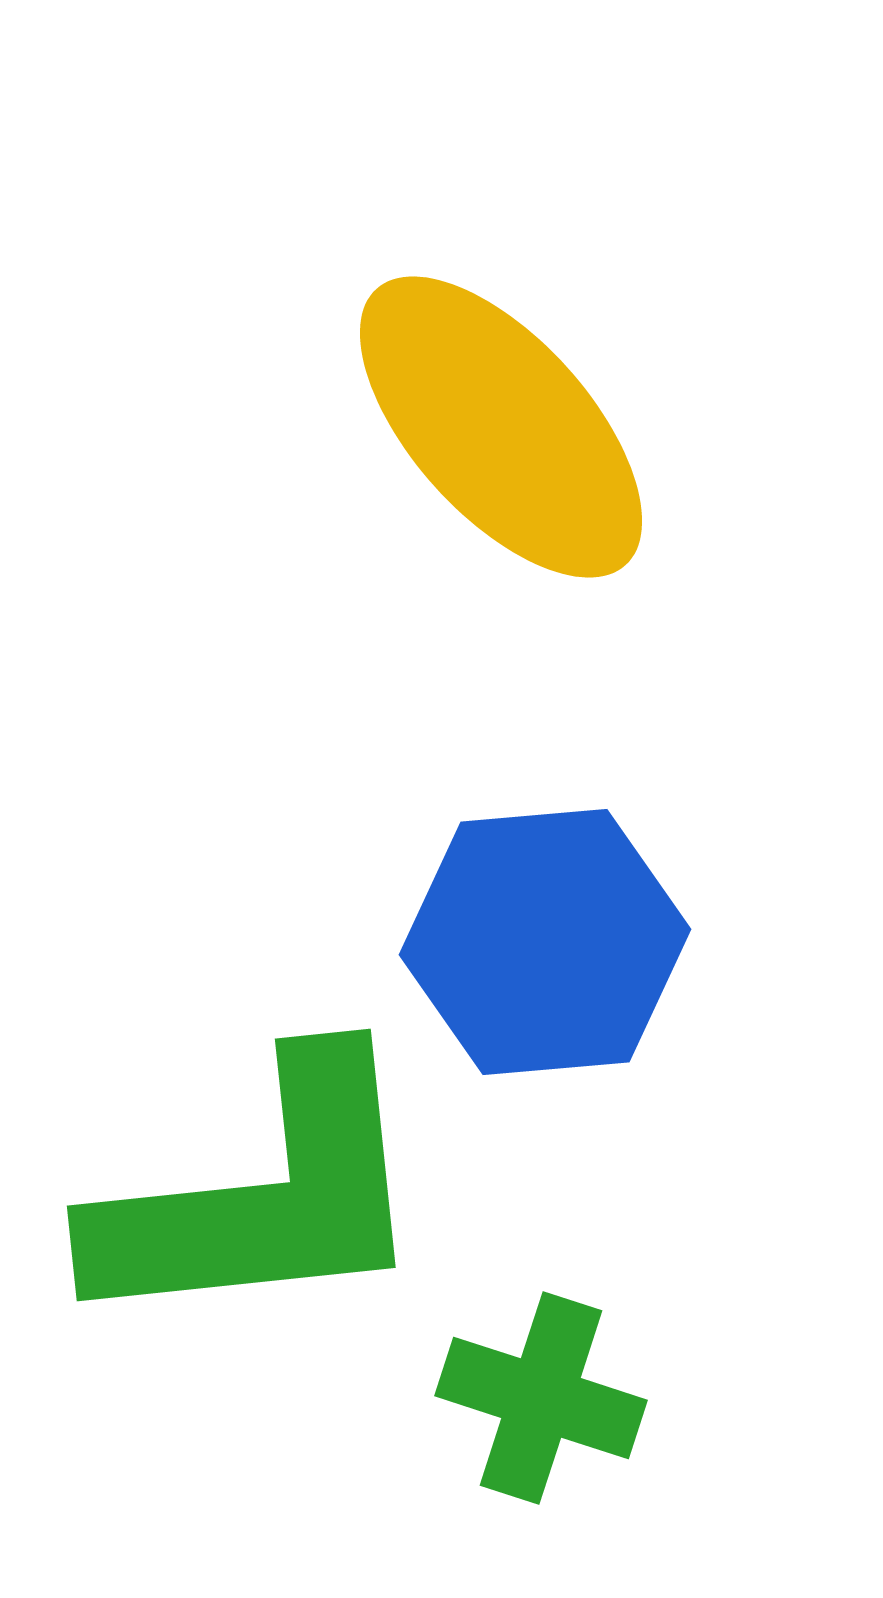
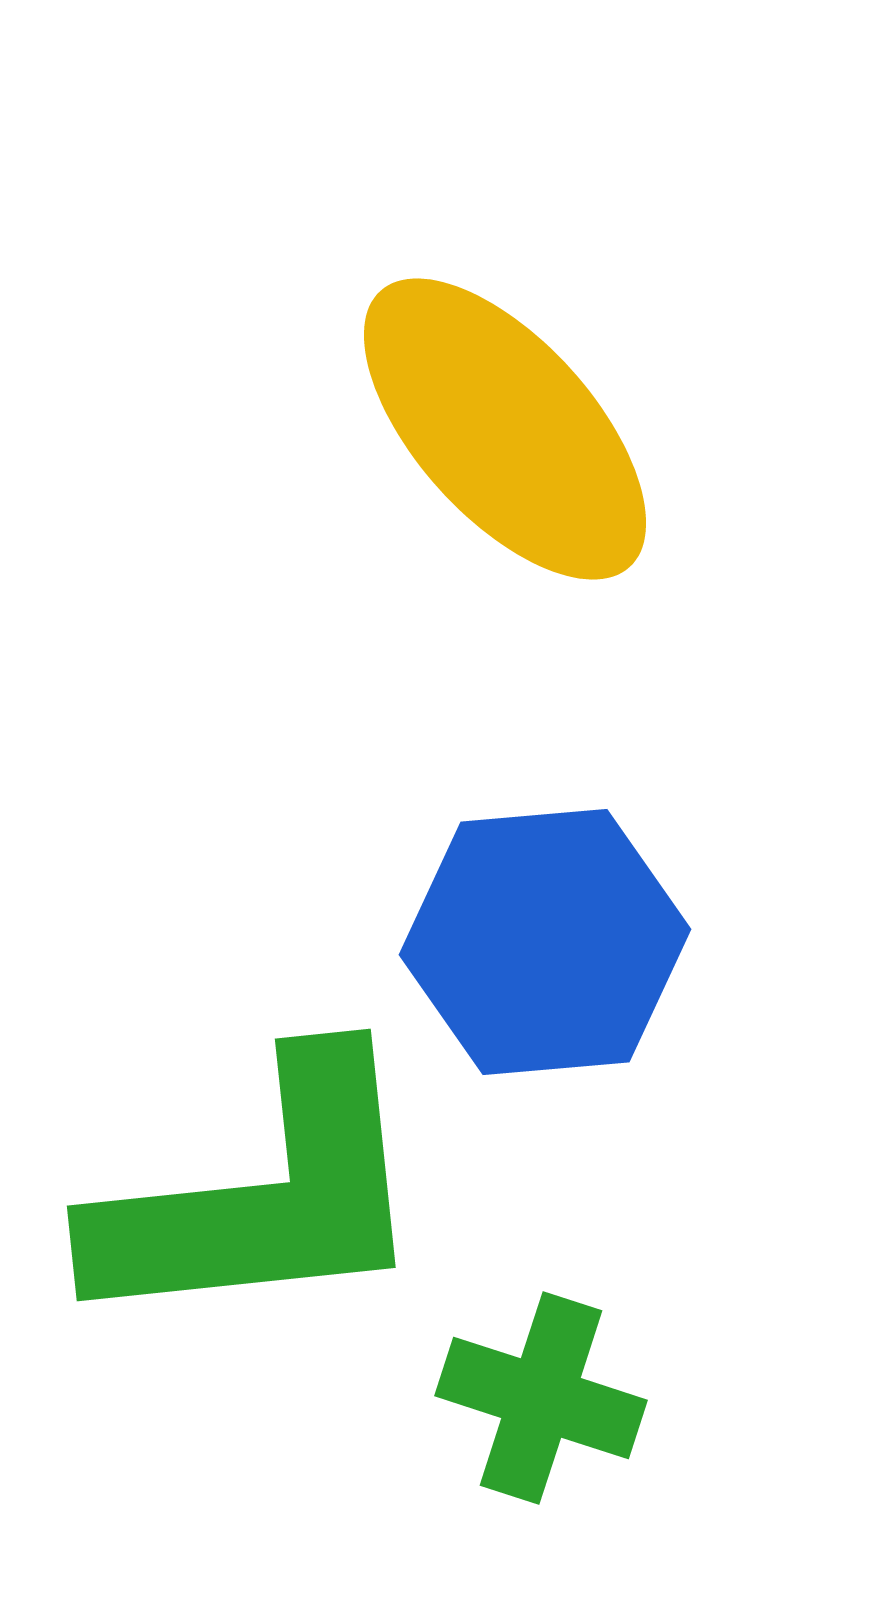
yellow ellipse: moved 4 px right, 2 px down
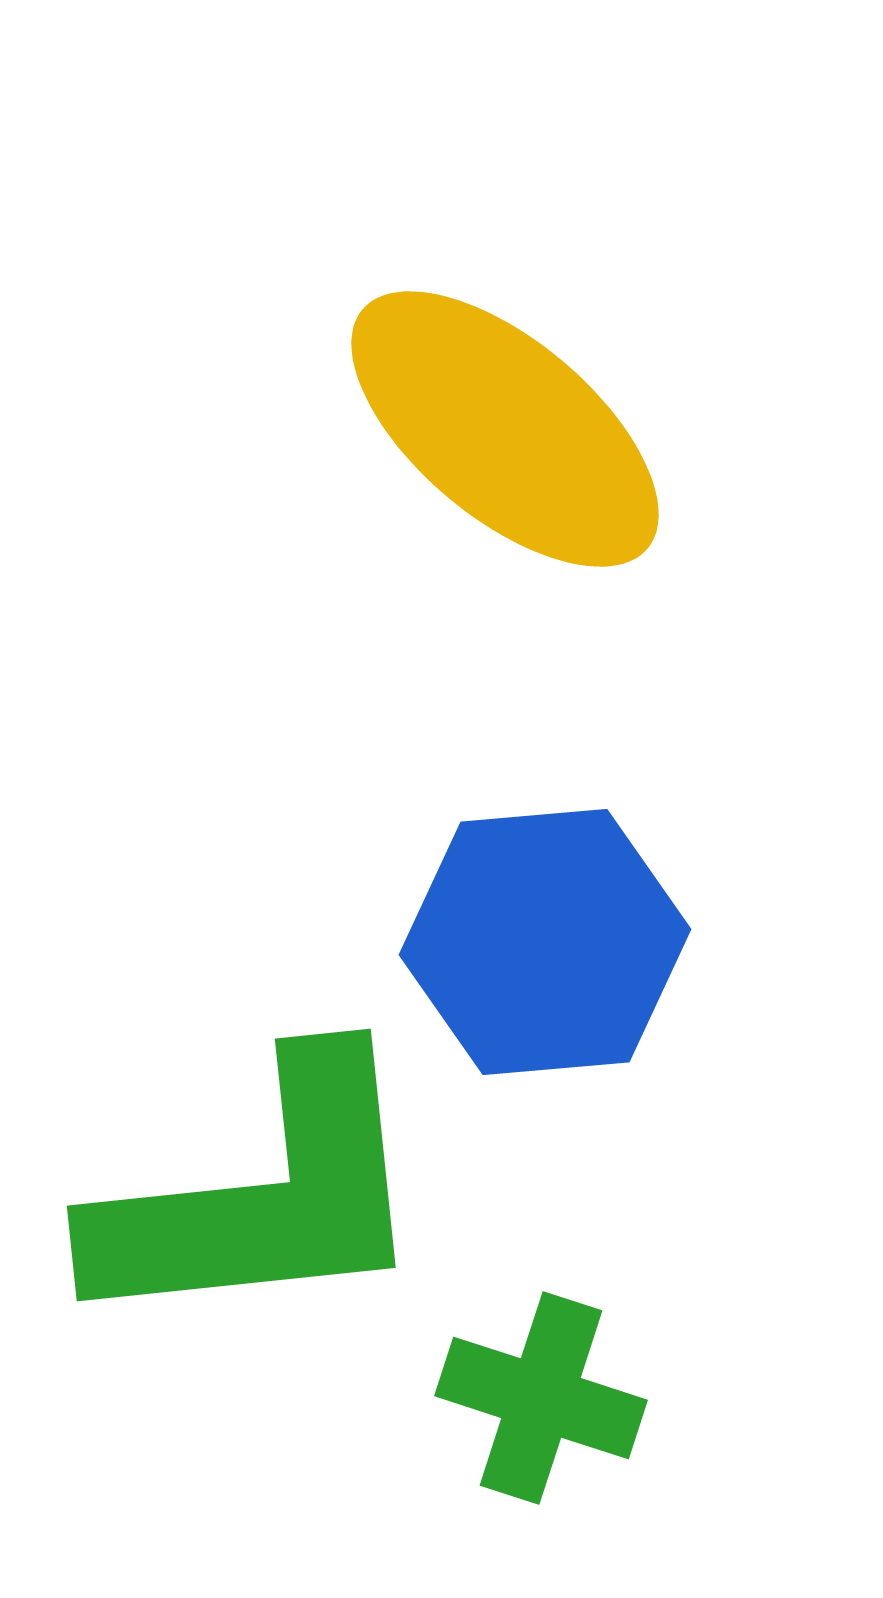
yellow ellipse: rotated 8 degrees counterclockwise
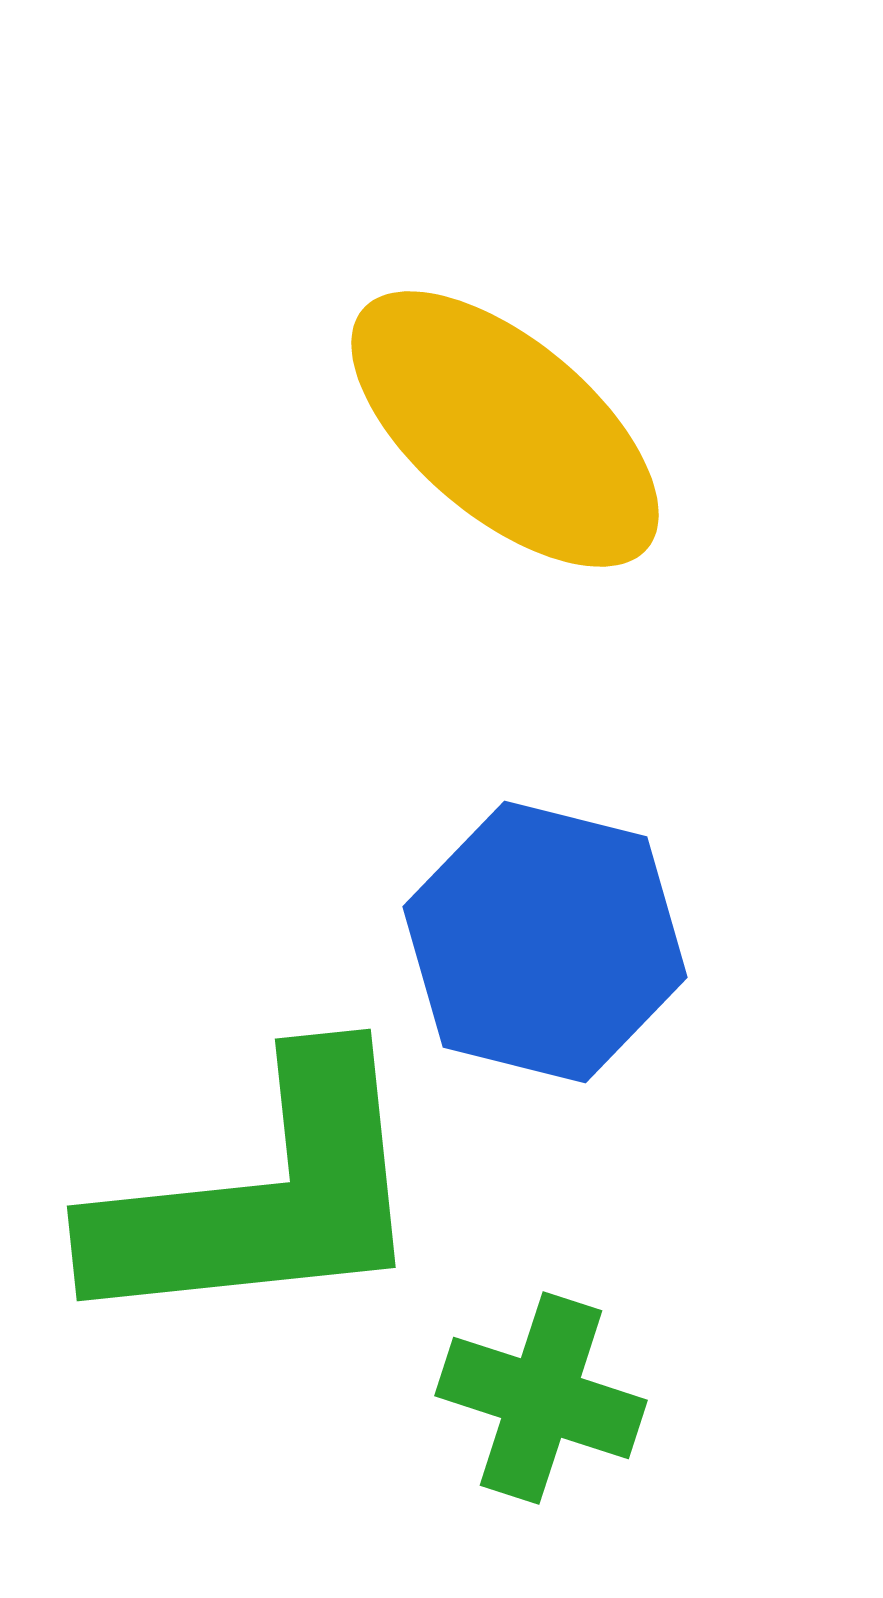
blue hexagon: rotated 19 degrees clockwise
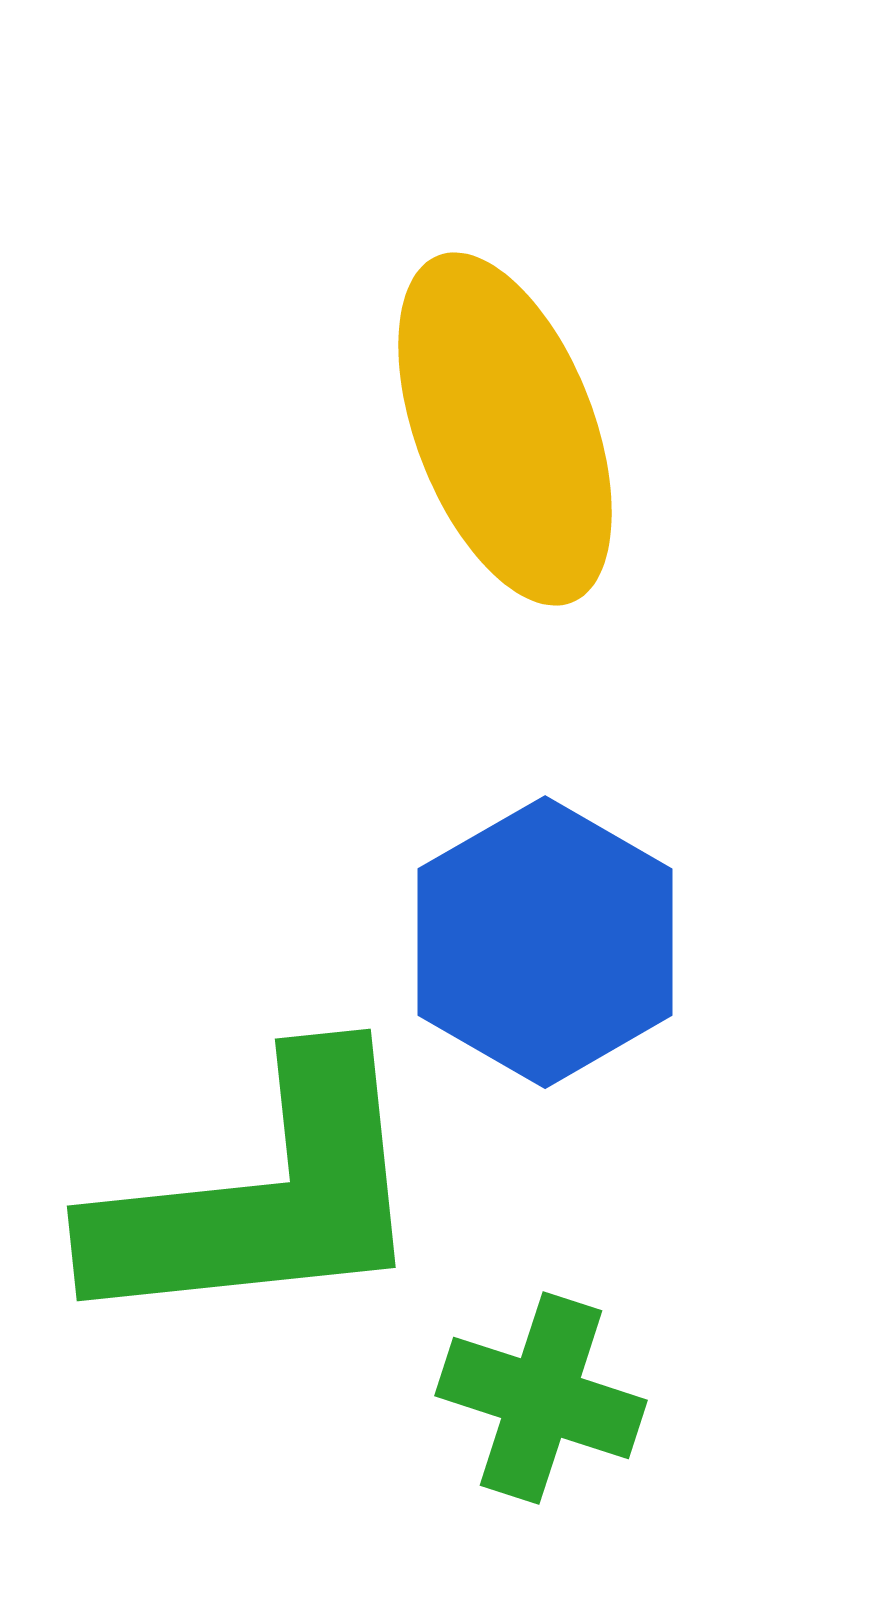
yellow ellipse: rotated 29 degrees clockwise
blue hexagon: rotated 16 degrees clockwise
